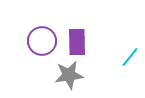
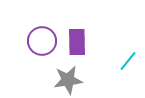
cyan line: moved 2 px left, 4 px down
gray star: moved 1 px left, 5 px down
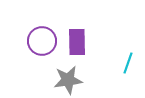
cyan line: moved 2 px down; rotated 20 degrees counterclockwise
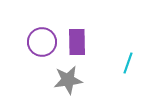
purple circle: moved 1 px down
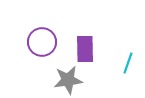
purple rectangle: moved 8 px right, 7 px down
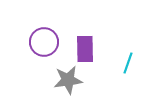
purple circle: moved 2 px right
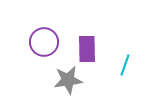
purple rectangle: moved 2 px right
cyan line: moved 3 px left, 2 px down
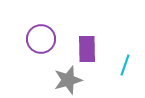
purple circle: moved 3 px left, 3 px up
gray star: rotated 8 degrees counterclockwise
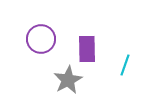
gray star: rotated 12 degrees counterclockwise
